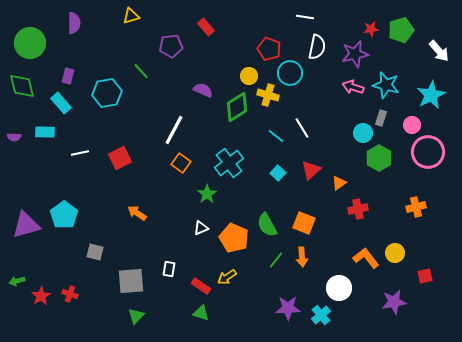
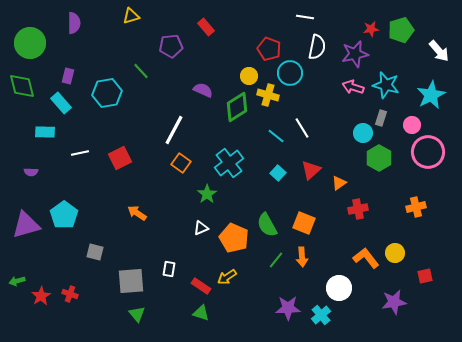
purple semicircle at (14, 137): moved 17 px right, 35 px down
green triangle at (136, 316): moved 1 px right, 2 px up; rotated 24 degrees counterclockwise
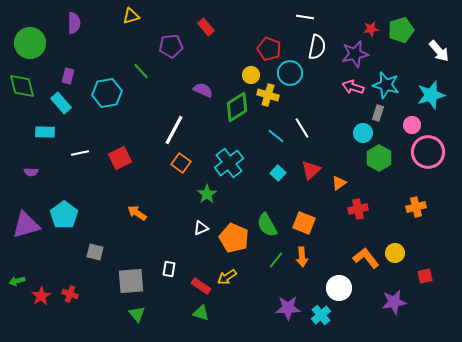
yellow circle at (249, 76): moved 2 px right, 1 px up
cyan star at (431, 95): rotated 12 degrees clockwise
gray rectangle at (381, 118): moved 3 px left, 5 px up
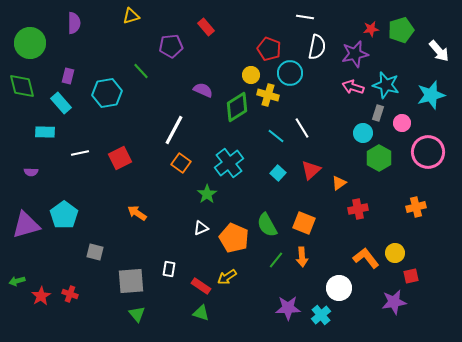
pink circle at (412, 125): moved 10 px left, 2 px up
red square at (425, 276): moved 14 px left
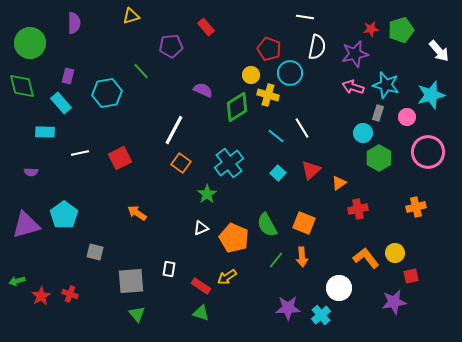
pink circle at (402, 123): moved 5 px right, 6 px up
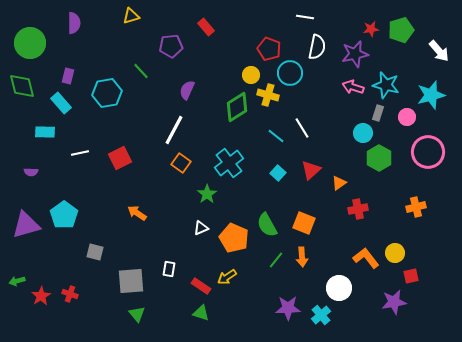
purple semicircle at (203, 90): moved 16 px left; rotated 90 degrees counterclockwise
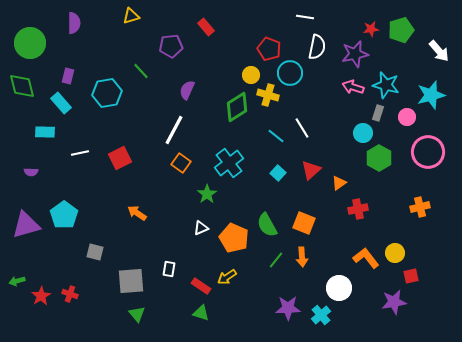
orange cross at (416, 207): moved 4 px right
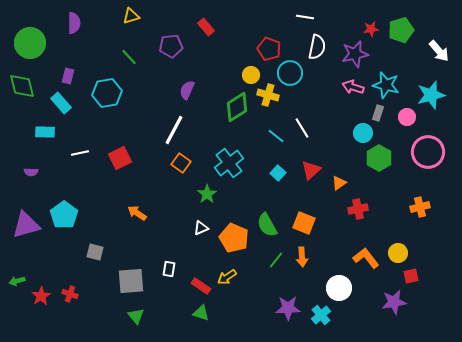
green line at (141, 71): moved 12 px left, 14 px up
yellow circle at (395, 253): moved 3 px right
green triangle at (137, 314): moved 1 px left, 2 px down
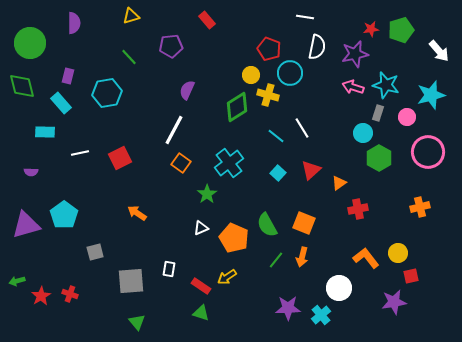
red rectangle at (206, 27): moved 1 px right, 7 px up
gray square at (95, 252): rotated 30 degrees counterclockwise
orange arrow at (302, 257): rotated 18 degrees clockwise
green triangle at (136, 316): moved 1 px right, 6 px down
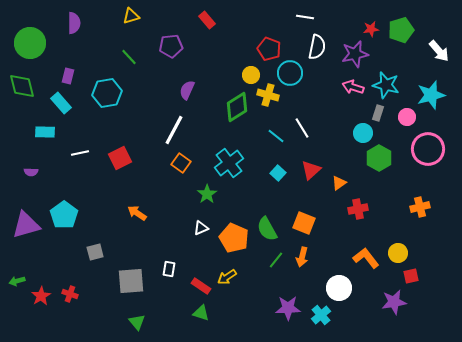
pink circle at (428, 152): moved 3 px up
green semicircle at (267, 225): moved 4 px down
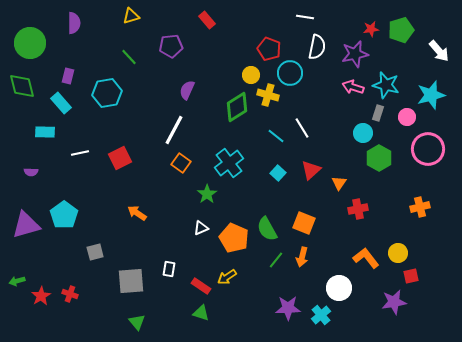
orange triangle at (339, 183): rotated 21 degrees counterclockwise
